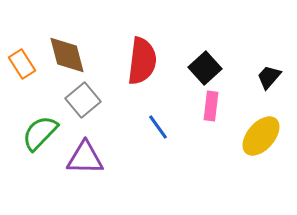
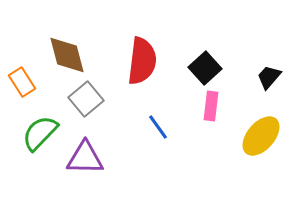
orange rectangle: moved 18 px down
gray square: moved 3 px right, 1 px up
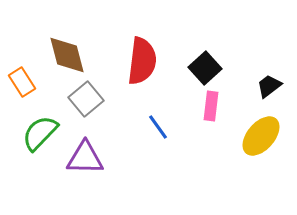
black trapezoid: moved 9 px down; rotated 12 degrees clockwise
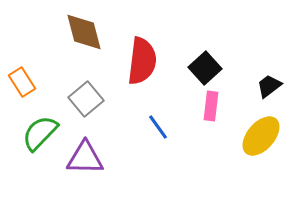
brown diamond: moved 17 px right, 23 px up
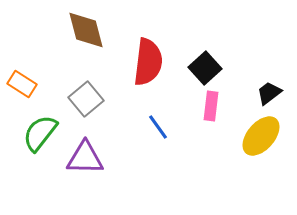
brown diamond: moved 2 px right, 2 px up
red semicircle: moved 6 px right, 1 px down
orange rectangle: moved 2 px down; rotated 24 degrees counterclockwise
black trapezoid: moved 7 px down
green semicircle: rotated 6 degrees counterclockwise
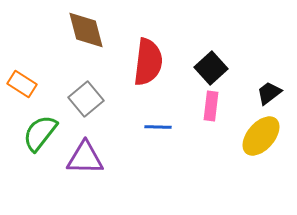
black square: moved 6 px right
blue line: rotated 52 degrees counterclockwise
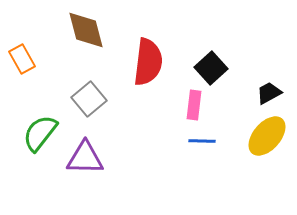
orange rectangle: moved 25 px up; rotated 28 degrees clockwise
black trapezoid: rotated 8 degrees clockwise
gray square: moved 3 px right
pink rectangle: moved 17 px left, 1 px up
blue line: moved 44 px right, 14 px down
yellow ellipse: moved 6 px right
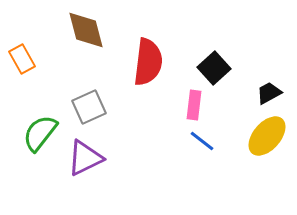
black square: moved 3 px right
gray square: moved 8 px down; rotated 16 degrees clockwise
blue line: rotated 36 degrees clockwise
purple triangle: rotated 27 degrees counterclockwise
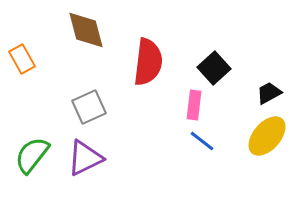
green semicircle: moved 8 px left, 22 px down
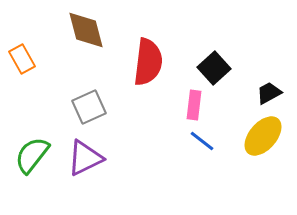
yellow ellipse: moved 4 px left
